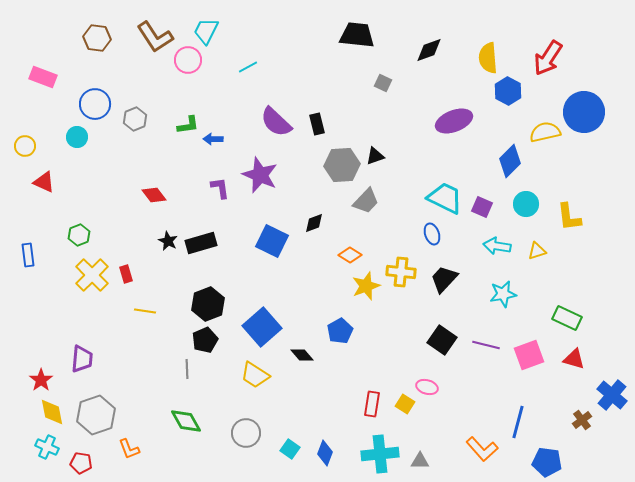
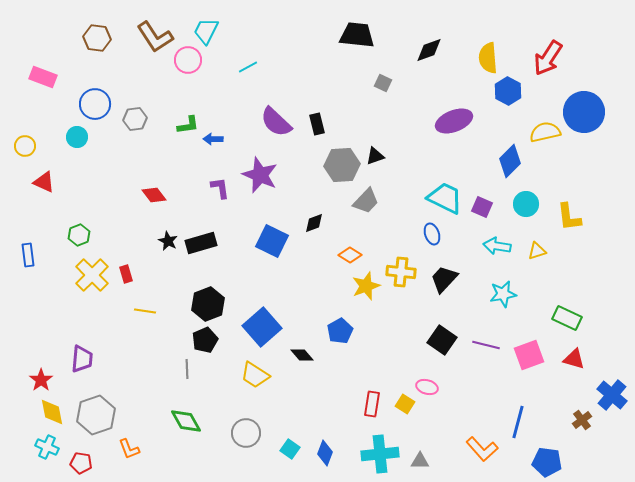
gray hexagon at (135, 119): rotated 15 degrees clockwise
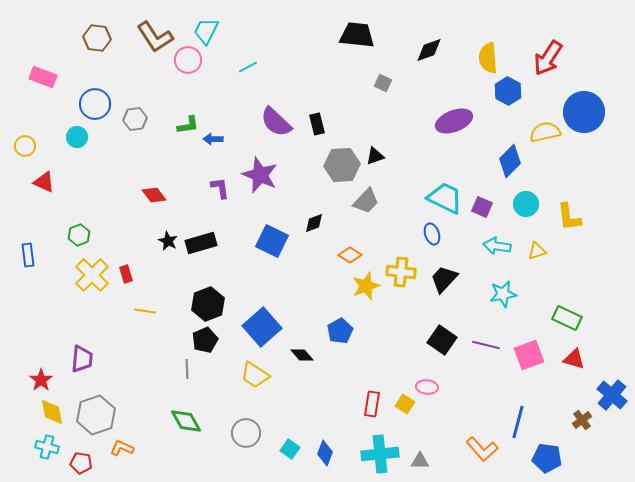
pink ellipse at (427, 387): rotated 10 degrees counterclockwise
cyan cross at (47, 447): rotated 10 degrees counterclockwise
orange L-shape at (129, 449): moved 7 px left, 1 px up; rotated 135 degrees clockwise
blue pentagon at (547, 462): moved 4 px up
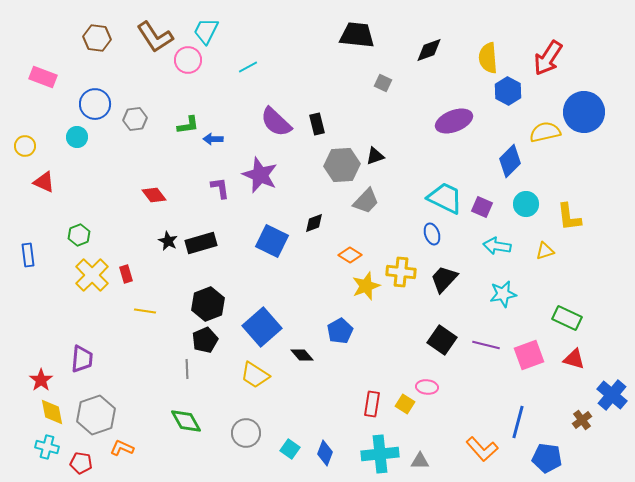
yellow triangle at (537, 251): moved 8 px right
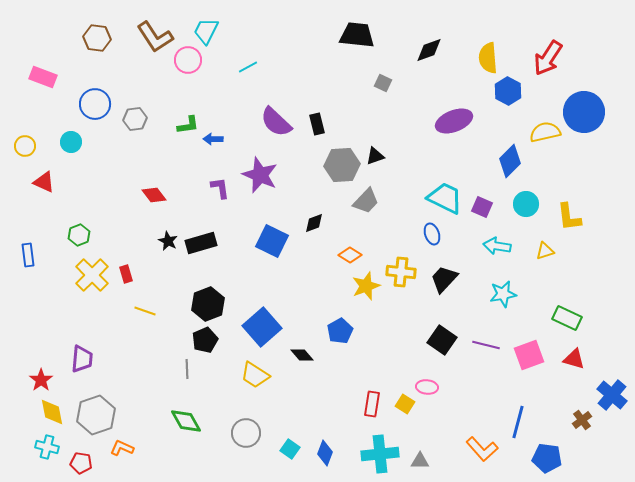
cyan circle at (77, 137): moved 6 px left, 5 px down
yellow line at (145, 311): rotated 10 degrees clockwise
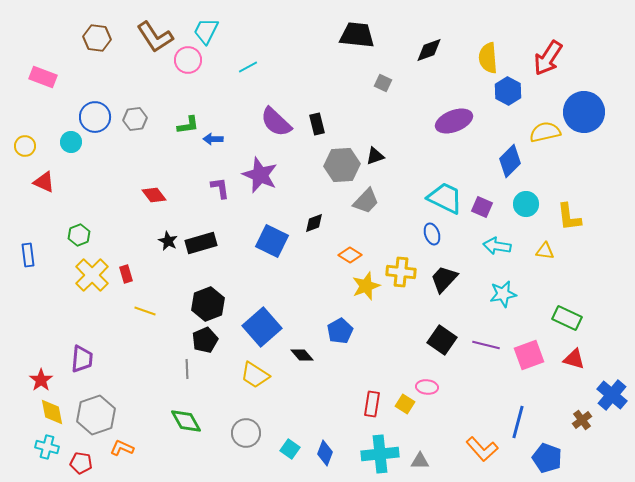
blue circle at (95, 104): moved 13 px down
yellow triangle at (545, 251): rotated 24 degrees clockwise
blue pentagon at (547, 458): rotated 12 degrees clockwise
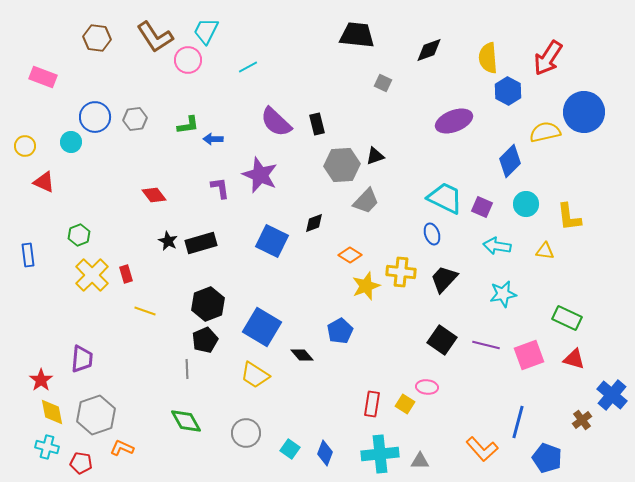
blue square at (262, 327): rotated 18 degrees counterclockwise
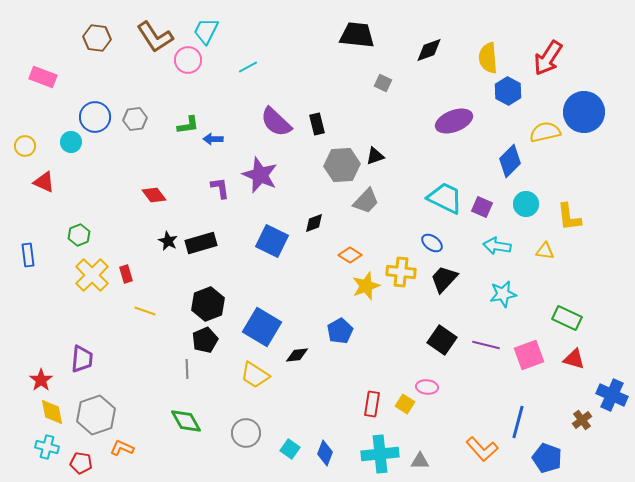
blue ellipse at (432, 234): moved 9 px down; rotated 35 degrees counterclockwise
black diamond at (302, 355): moved 5 px left; rotated 55 degrees counterclockwise
blue cross at (612, 395): rotated 16 degrees counterclockwise
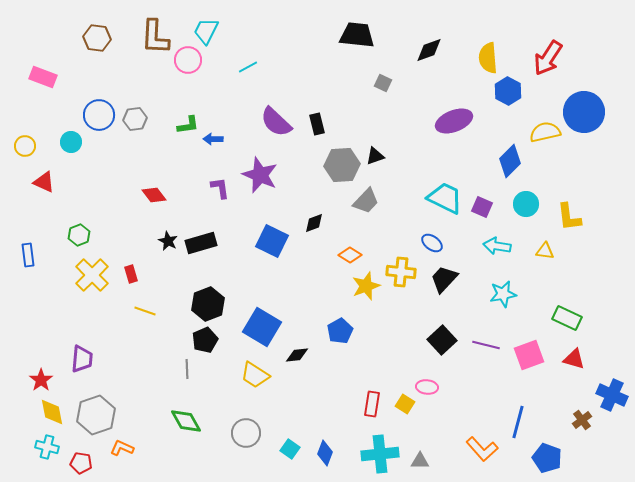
brown L-shape at (155, 37): rotated 36 degrees clockwise
blue circle at (95, 117): moved 4 px right, 2 px up
red rectangle at (126, 274): moved 5 px right
black square at (442, 340): rotated 12 degrees clockwise
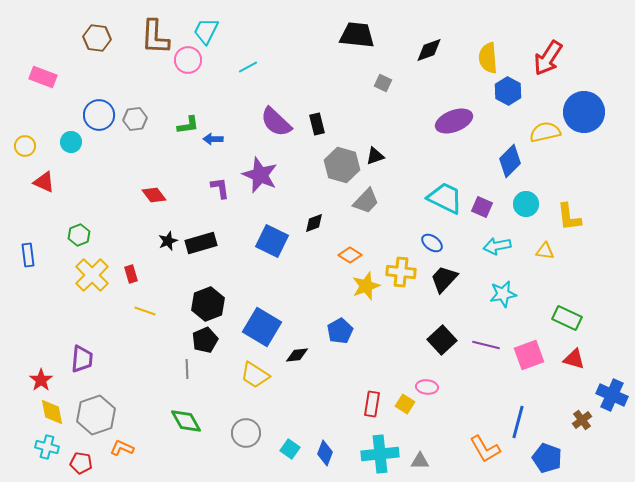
gray hexagon at (342, 165): rotated 20 degrees clockwise
black star at (168, 241): rotated 24 degrees clockwise
cyan arrow at (497, 246): rotated 20 degrees counterclockwise
orange L-shape at (482, 449): moved 3 px right; rotated 12 degrees clockwise
